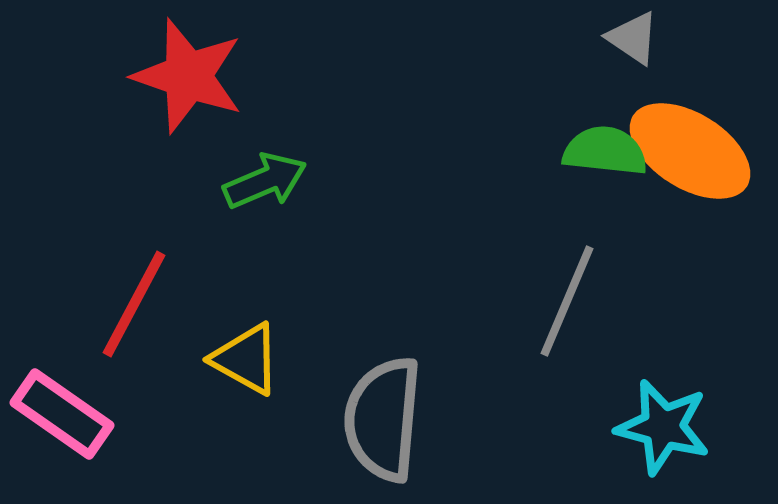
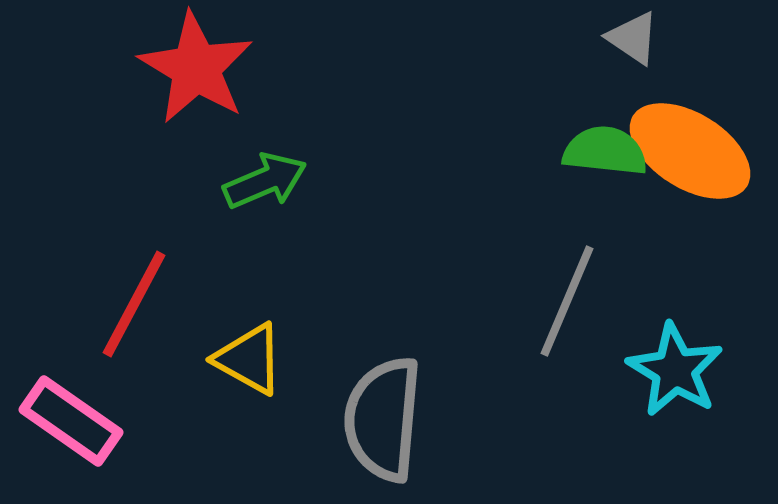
red star: moved 8 px right, 8 px up; rotated 12 degrees clockwise
yellow triangle: moved 3 px right
pink rectangle: moved 9 px right, 7 px down
cyan star: moved 12 px right, 57 px up; rotated 16 degrees clockwise
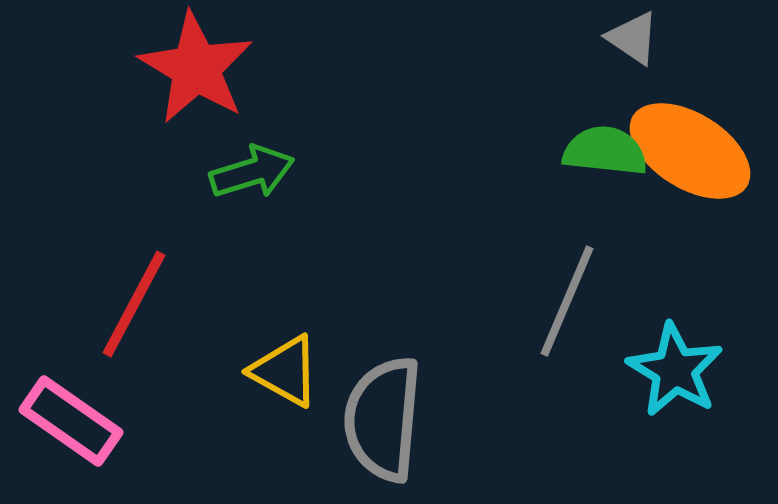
green arrow: moved 13 px left, 9 px up; rotated 6 degrees clockwise
yellow triangle: moved 36 px right, 12 px down
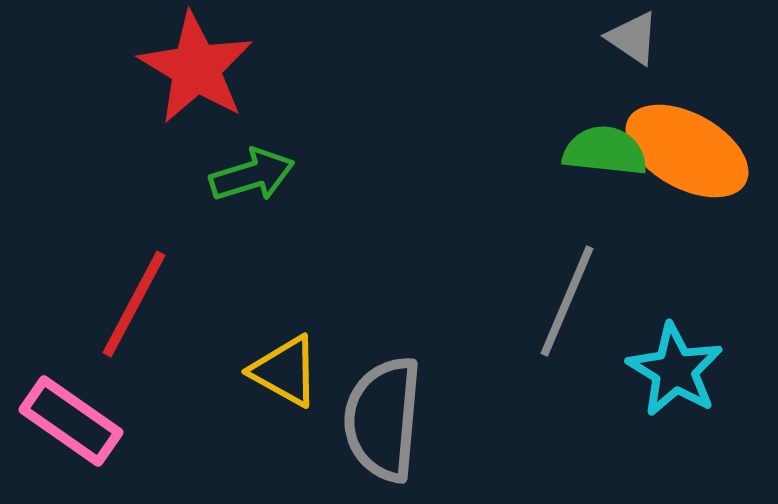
orange ellipse: moved 3 px left; rotated 3 degrees counterclockwise
green arrow: moved 3 px down
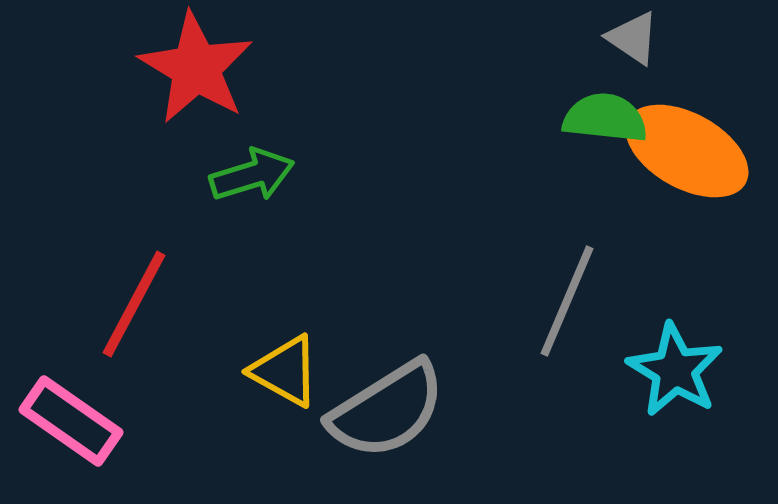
green semicircle: moved 33 px up
gray semicircle: moved 4 px right, 9 px up; rotated 127 degrees counterclockwise
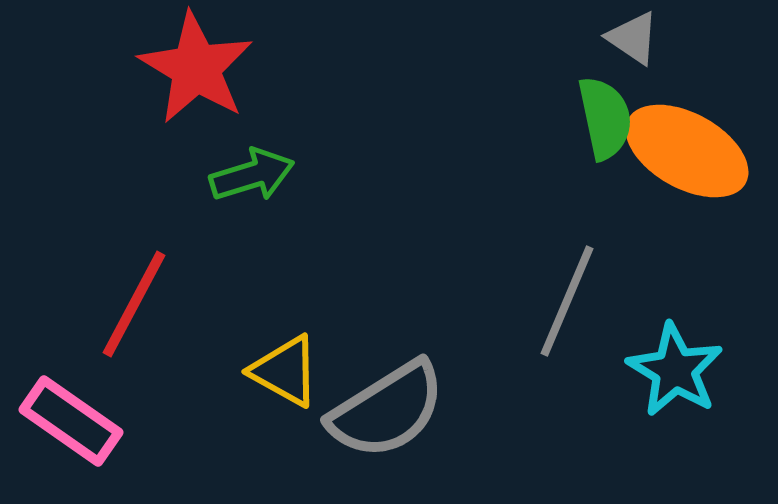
green semicircle: rotated 72 degrees clockwise
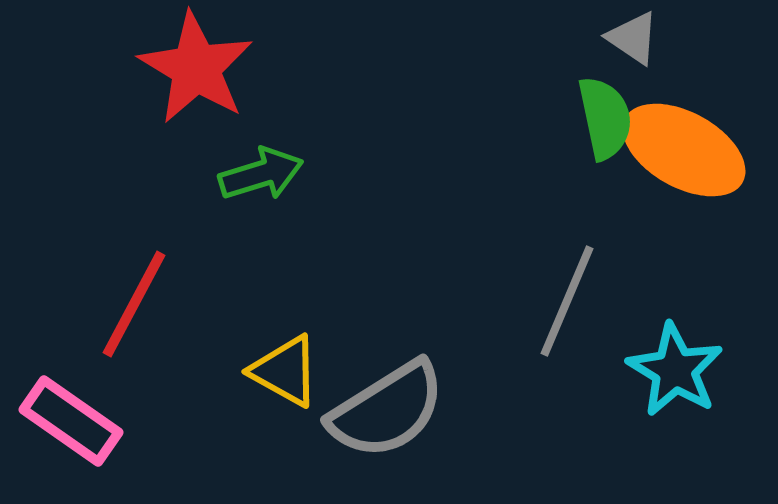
orange ellipse: moved 3 px left, 1 px up
green arrow: moved 9 px right, 1 px up
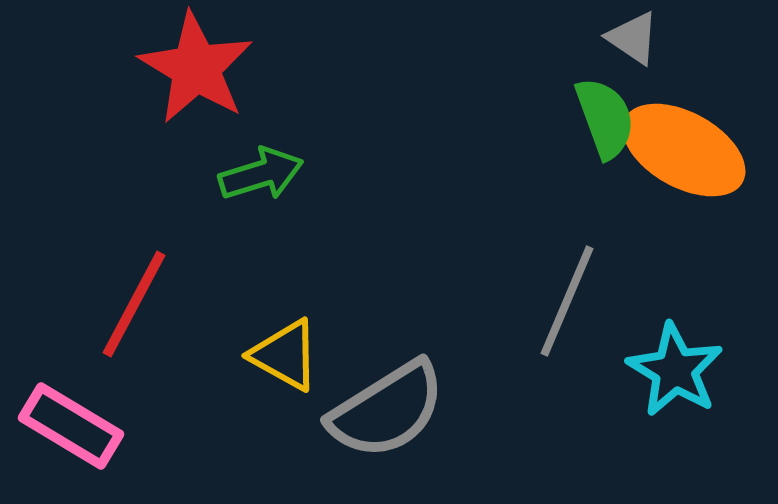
green semicircle: rotated 8 degrees counterclockwise
yellow triangle: moved 16 px up
pink rectangle: moved 5 px down; rotated 4 degrees counterclockwise
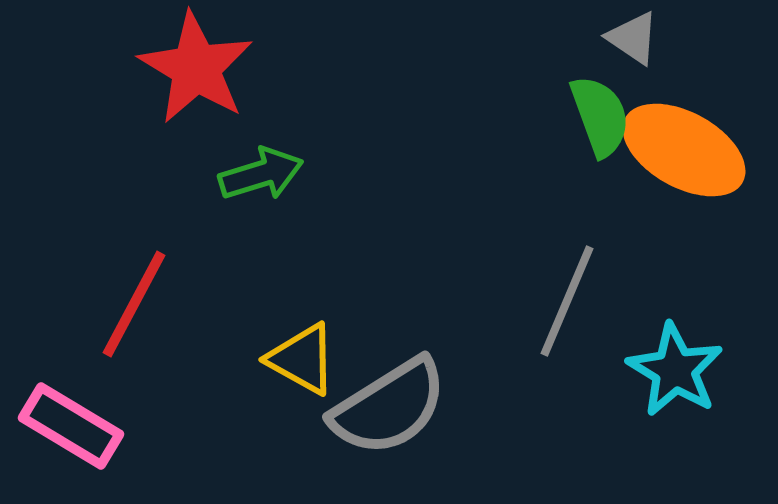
green semicircle: moved 5 px left, 2 px up
yellow triangle: moved 17 px right, 4 px down
gray semicircle: moved 2 px right, 3 px up
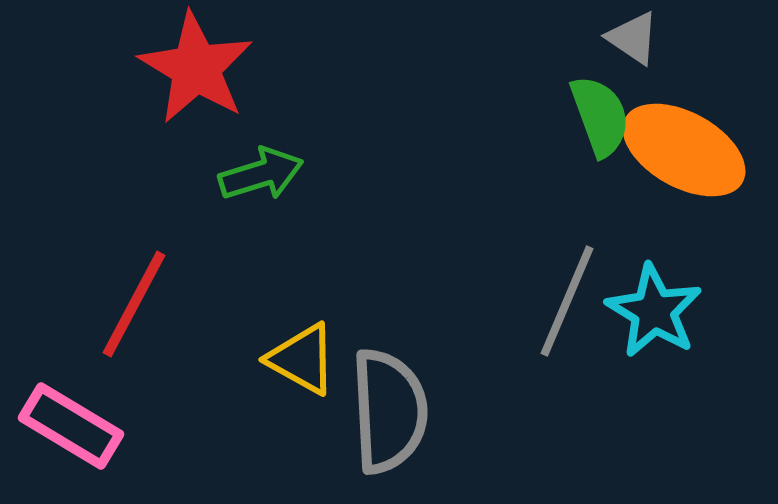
cyan star: moved 21 px left, 59 px up
gray semicircle: moved 4 px down; rotated 61 degrees counterclockwise
